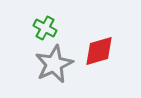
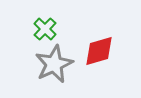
green cross: moved 1 px down; rotated 15 degrees clockwise
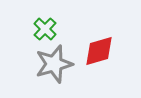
gray star: rotated 9 degrees clockwise
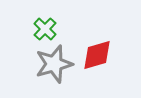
red diamond: moved 2 px left, 4 px down
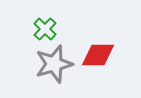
red diamond: moved 1 px right; rotated 16 degrees clockwise
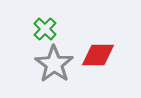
gray star: rotated 21 degrees counterclockwise
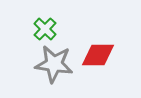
gray star: rotated 27 degrees counterclockwise
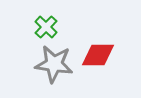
green cross: moved 1 px right, 2 px up
